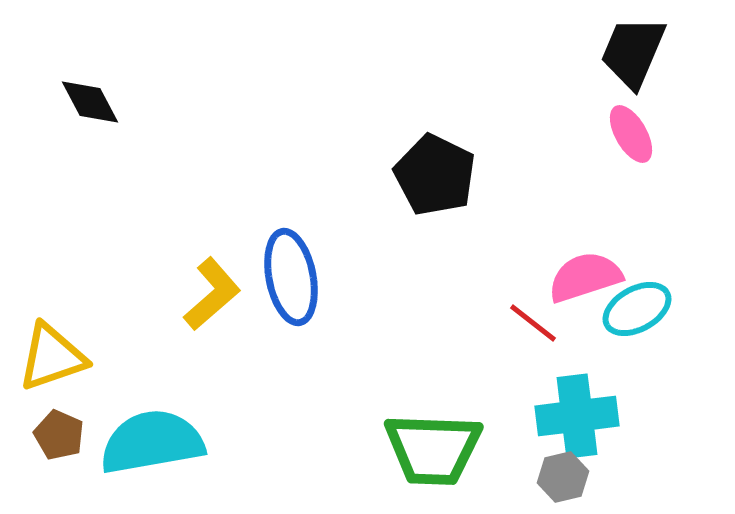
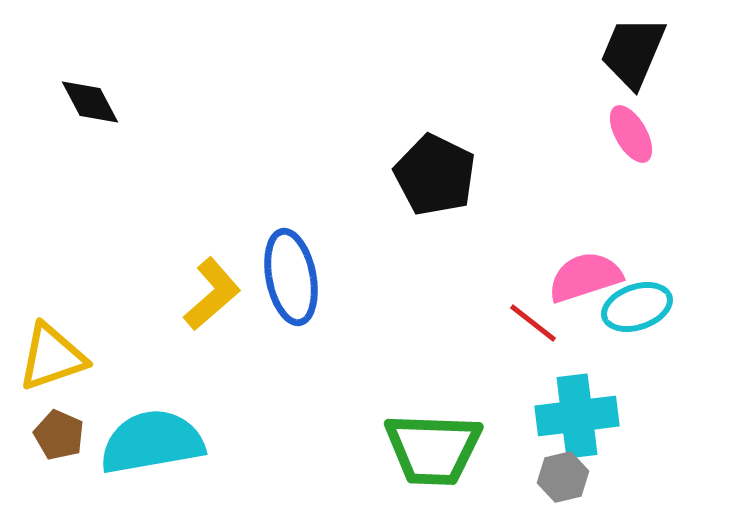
cyan ellipse: moved 2 px up; rotated 10 degrees clockwise
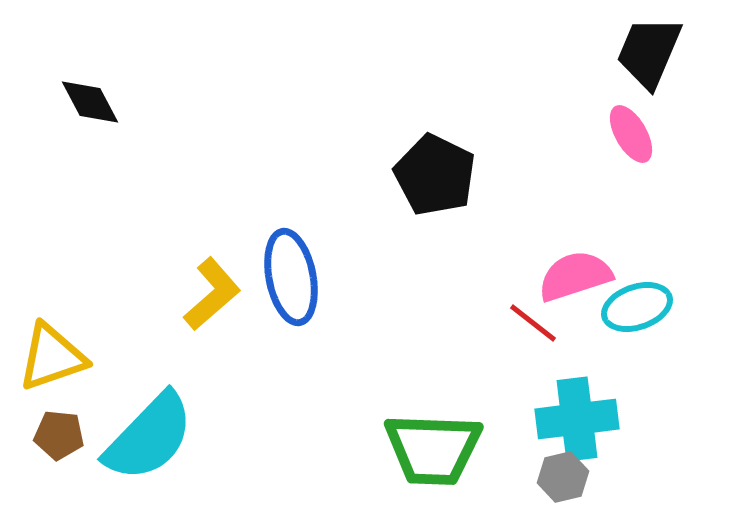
black trapezoid: moved 16 px right
pink semicircle: moved 10 px left, 1 px up
cyan cross: moved 3 px down
brown pentagon: rotated 18 degrees counterclockwise
cyan semicircle: moved 3 px left, 5 px up; rotated 144 degrees clockwise
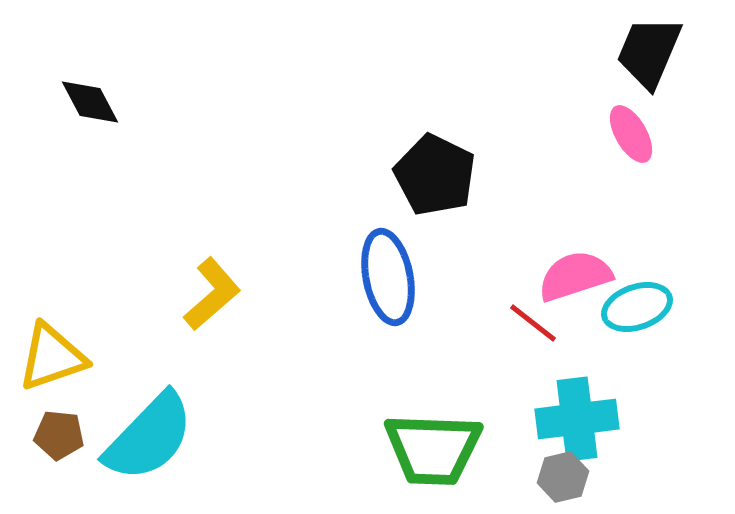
blue ellipse: moved 97 px right
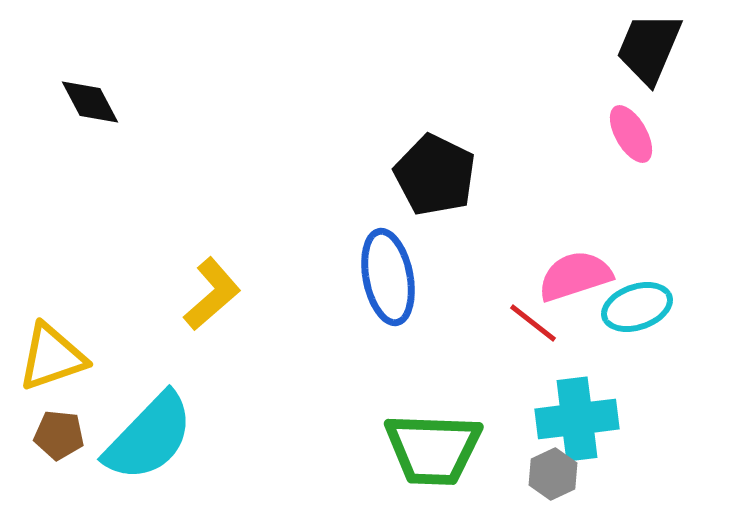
black trapezoid: moved 4 px up
gray hexagon: moved 10 px left, 3 px up; rotated 12 degrees counterclockwise
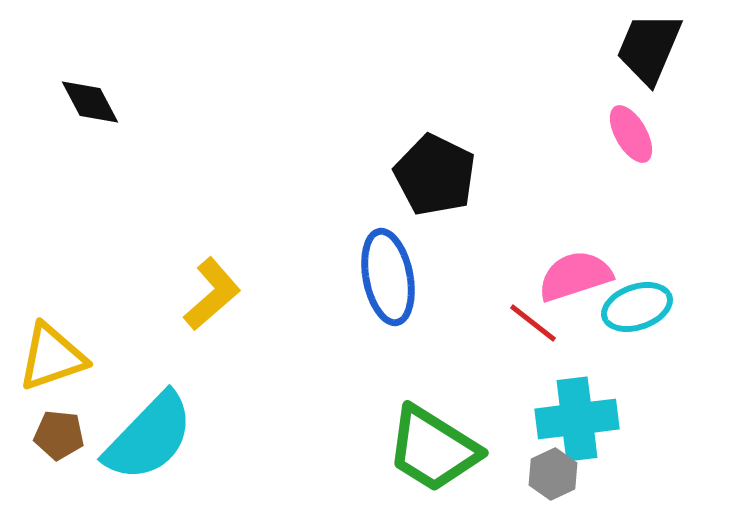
green trapezoid: rotated 30 degrees clockwise
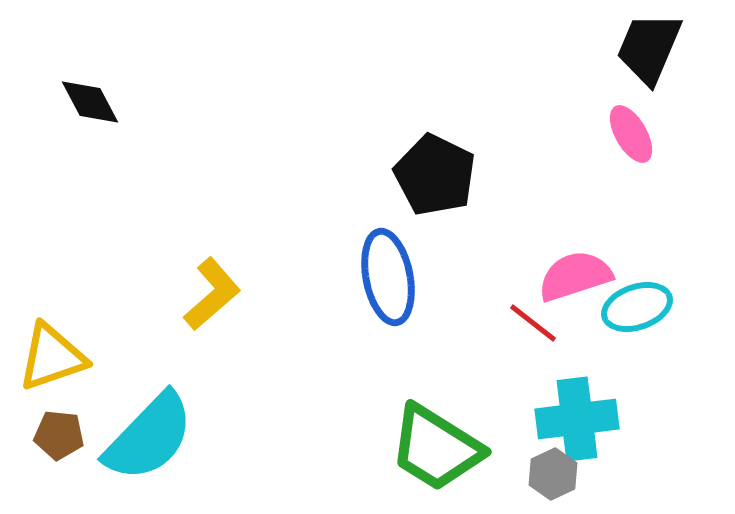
green trapezoid: moved 3 px right, 1 px up
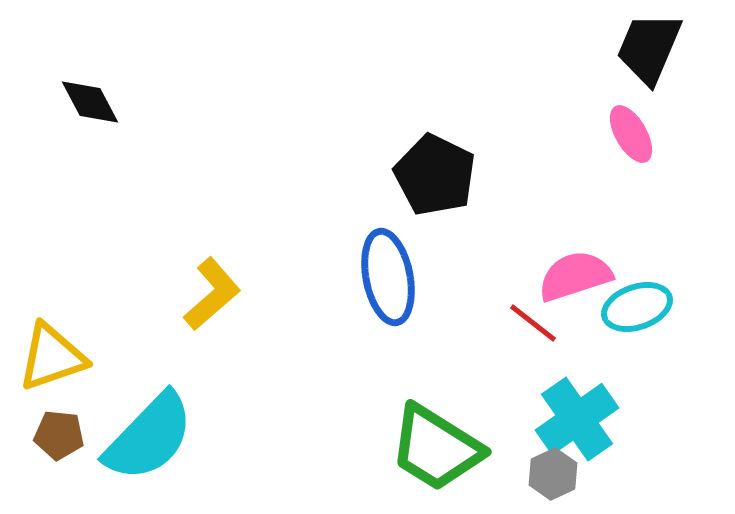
cyan cross: rotated 28 degrees counterclockwise
